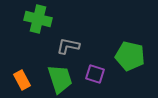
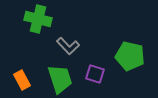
gray L-shape: rotated 145 degrees counterclockwise
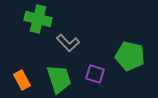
gray L-shape: moved 3 px up
green trapezoid: moved 1 px left
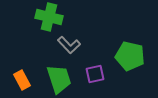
green cross: moved 11 px right, 2 px up
gray L-shape: moved 1 px right, 2 px down
purple square: rotated 30 degrees counterclockwise
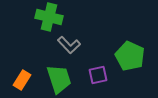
green pentagon: rotated 12 degrees clockwise
purple square: moved 3 px right, 1 px down
orange rectangle: rotated 60 degrees clockwise
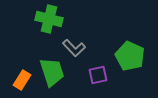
green cross: moved 2 px down
gray L-shape: moved 5 px right, 3 px down
green trapezoid: moved 7 px left, 7 px up
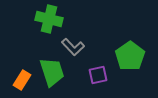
gray L-shape: moved 1 px left, 1 px up
green pentagon: rotated 12 degrees clockwise
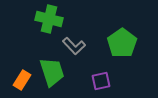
gray L-shape: moved 1 px right, 1 px up
green pentagon: moved 8 px left, 13 px up
purple square: moved 3 px right, 6 px down
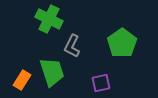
green cross: rotated 12 degrees clockwise
gray L-shape: moved 2 px left; rotated 70 degrees clockwise
purple square: moved 2 px down
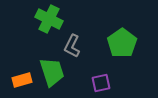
orange rectangle: rotated 42 degrees clockwise
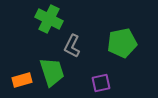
green pentagon: rotated 24 degrees clockwise
